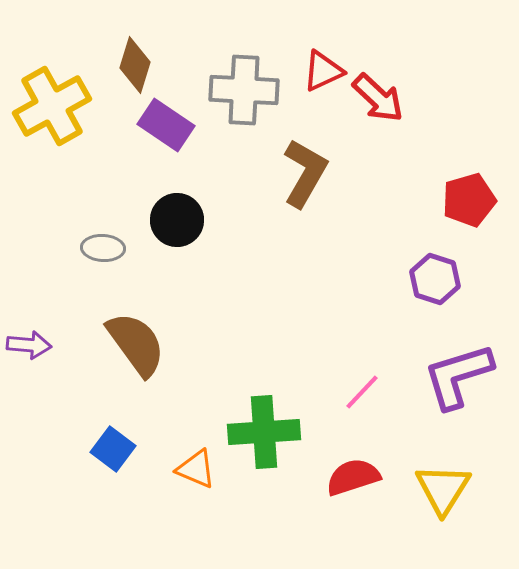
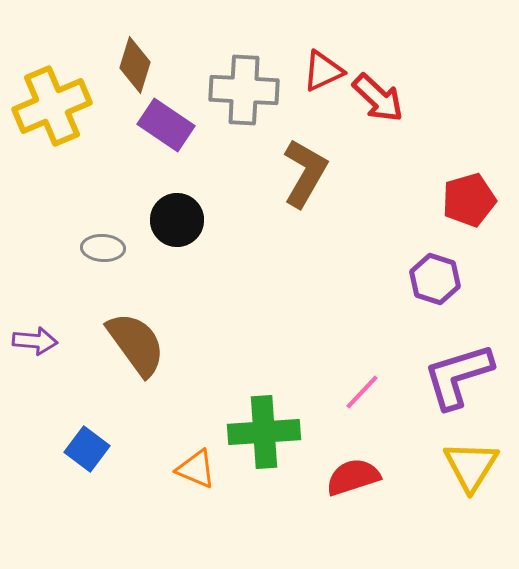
yellow cross: rotated 6 degrees clockwise
purple arrow: moved 6 px right, 4 px up
blue square: moved 26 px left
yellow triangle: moved 28 px right, 23 px up
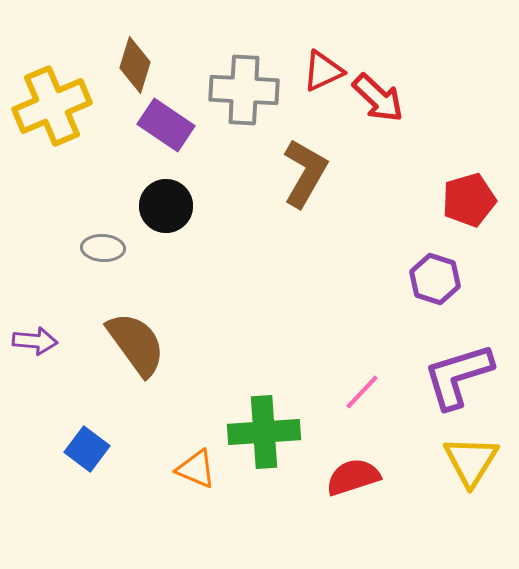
black circle: moved 11 px left, 14 px up
yellow triangle: moved 5 px up
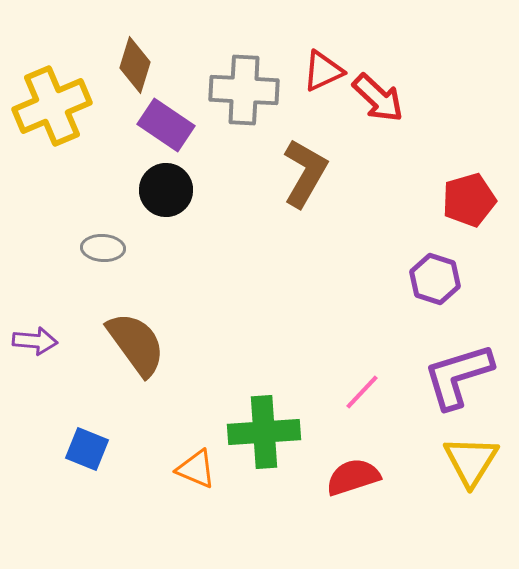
black circle: moved 16 px up
blue square: rotated 15 degrees counterclockwise
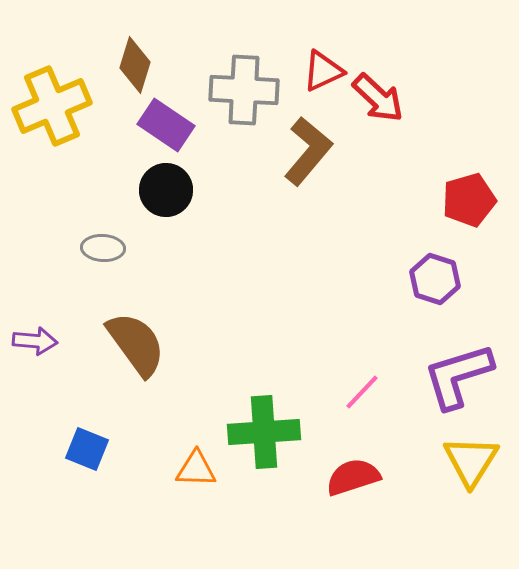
brown L-shape: moved 3 px right, 22 px up; rotated 10 degrees clockwise
orange triangle: rotated 21 degrees counterclockwise
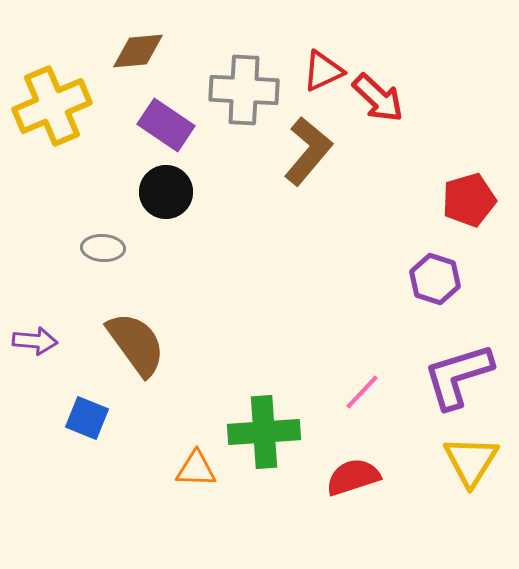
brown diamond: moved 3 px right, 14 px up; rotated 68 degrees clockwise
black circle: moved 2 px down
blue square: moved 31 px up
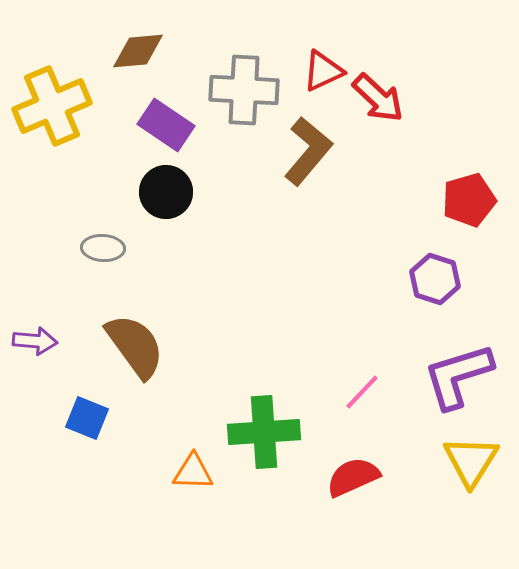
brown semicircle: moved 1 px left, 2 px down
orange triangle: moved 3 px left, 3 px down
red semicircle: rotated 6 degrees counterclockwise
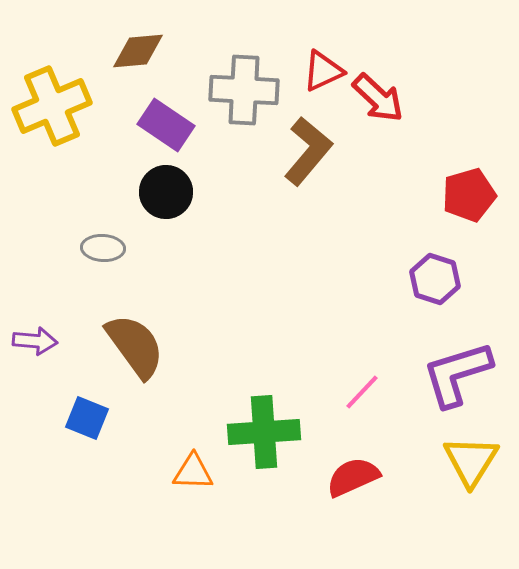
red pentagon: moved 5 px up
purple L-shape: moved 1 px left, 2 px up
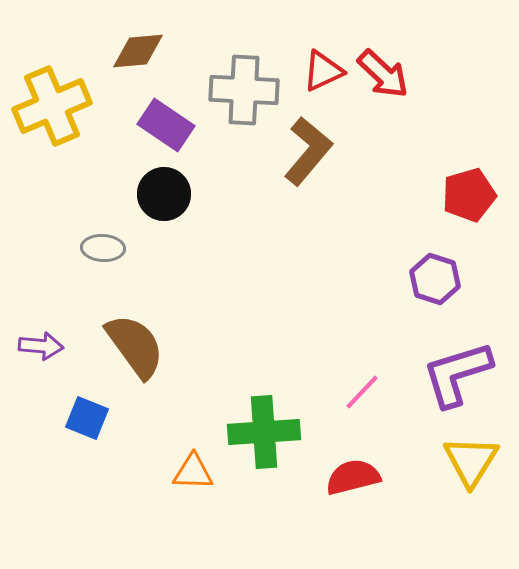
red arrow: moved 5 px right, 24 px up
black circle: moved 2 px left, 2 px down
purple arrow: moved 6 px right, 5 px down
red semicircle: rotated 10 degrees clockwise
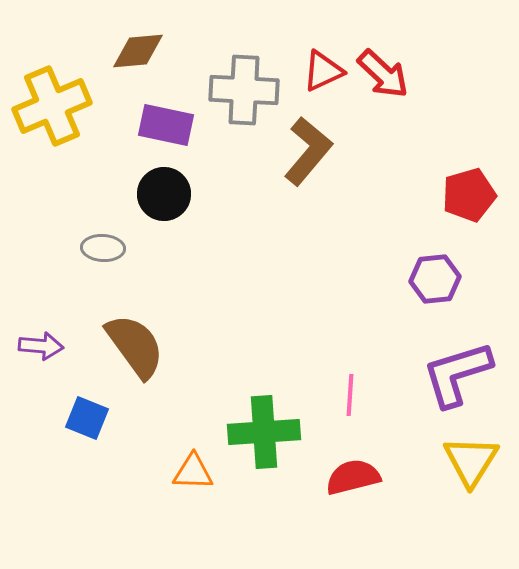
purple rectangle: rotated 22 degrees counterclockwise
purple hexagon: rotated 24 degrees counterclockwise
pink line: moved 12 px left, 3 px down; rotated 39 degrees counterclockwise
